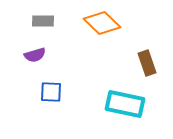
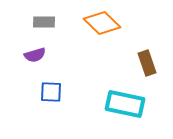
gray rectangle: moved 1 px right, 1 px down
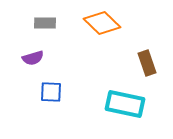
gray rectangle: moved 1 px right, 1 px down
purple semicircle: moved 2 px left, 3 px down
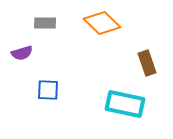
purple semicircle: moved 11 px left, 5 px up
blue square: moved 3 px left, 2 px up
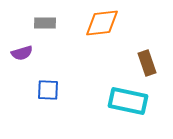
orange diamond: rotated 51 degrees counterclockwise
cyan rectangle: moved 3 px right, 3 px up
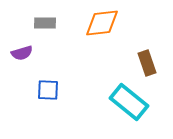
cyan rectangle: moved 1 px right, 1 px down; rotated 27 degrees clockwise
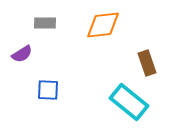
orange diamond: moved 1 px right, 2 px down
purple semicircle: moved 1 px down; rotated 15 degrees counterclockwise
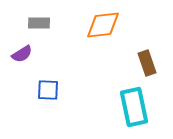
gray rectangle: moved 6 px left
cyan rectangle: moved 5 px right, 5 px down; rotated 39 degrees clockwise
